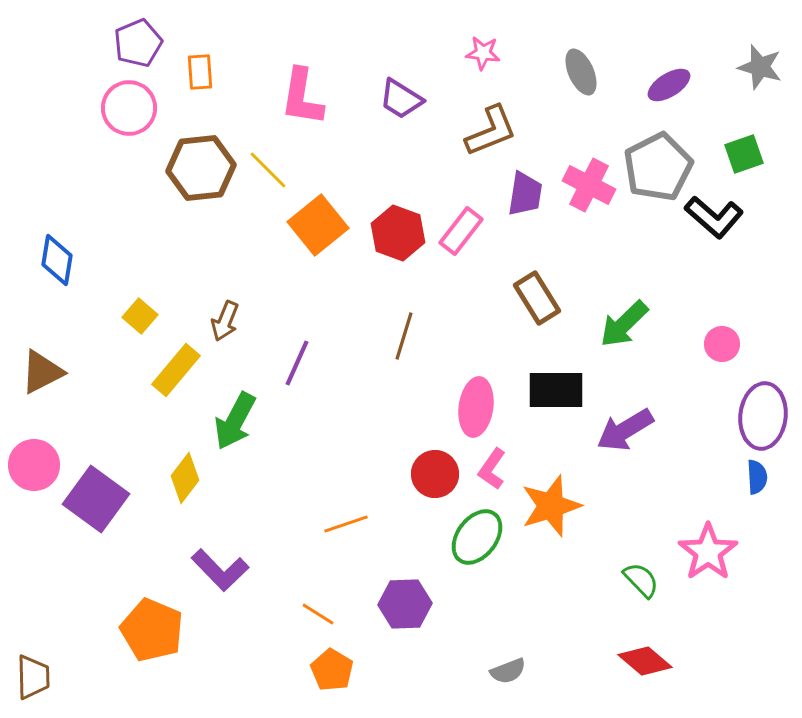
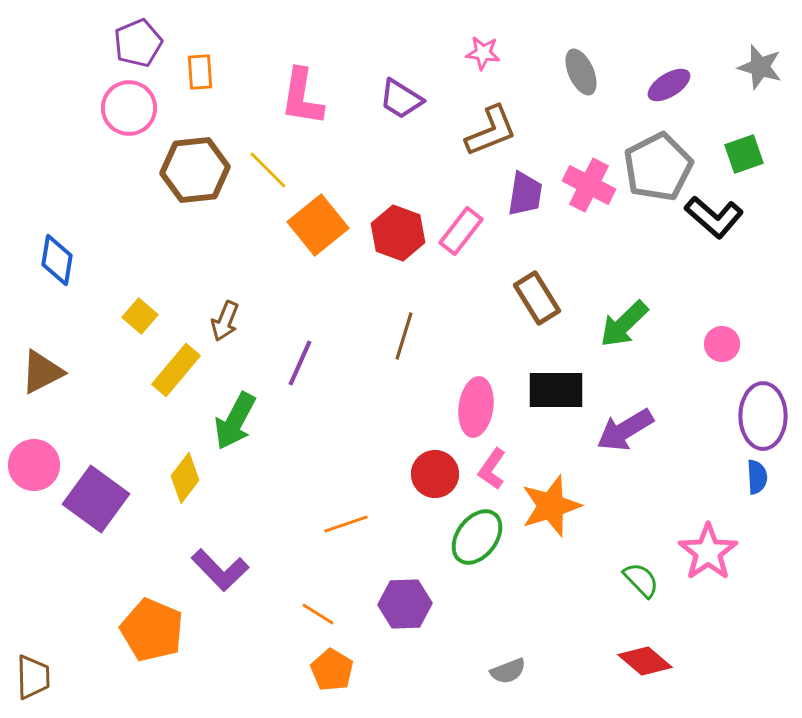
brown hexagon at (201, 168): moved 6 px left, 2 px down
purple line at (297, 363): moved 3 px right
purple ellipse at (763, 416): rotated 6 degrees counterclockwise
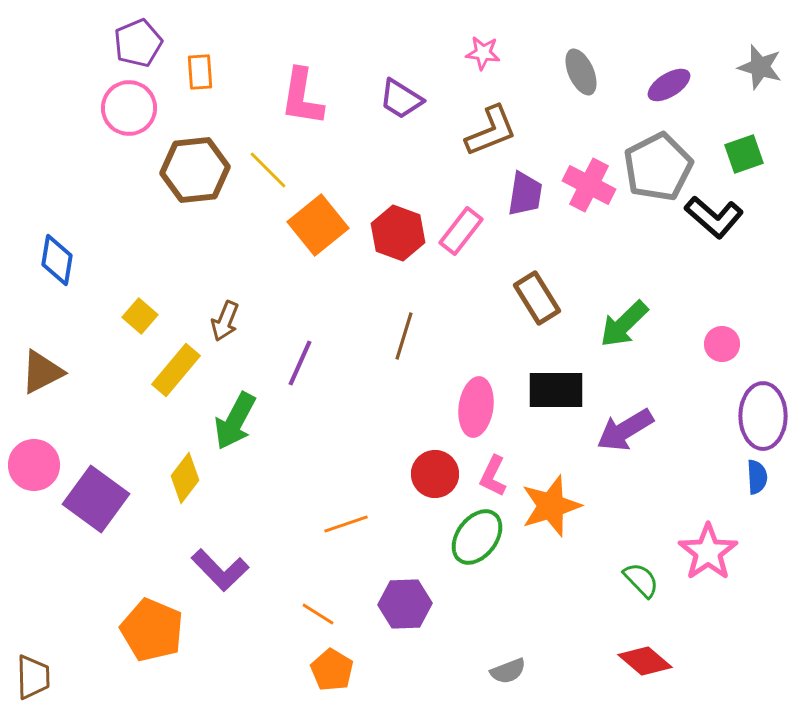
pink L-shape at (492, 469): moved 1 px right, 7 px down; rotated 9 degrees counterclockwise
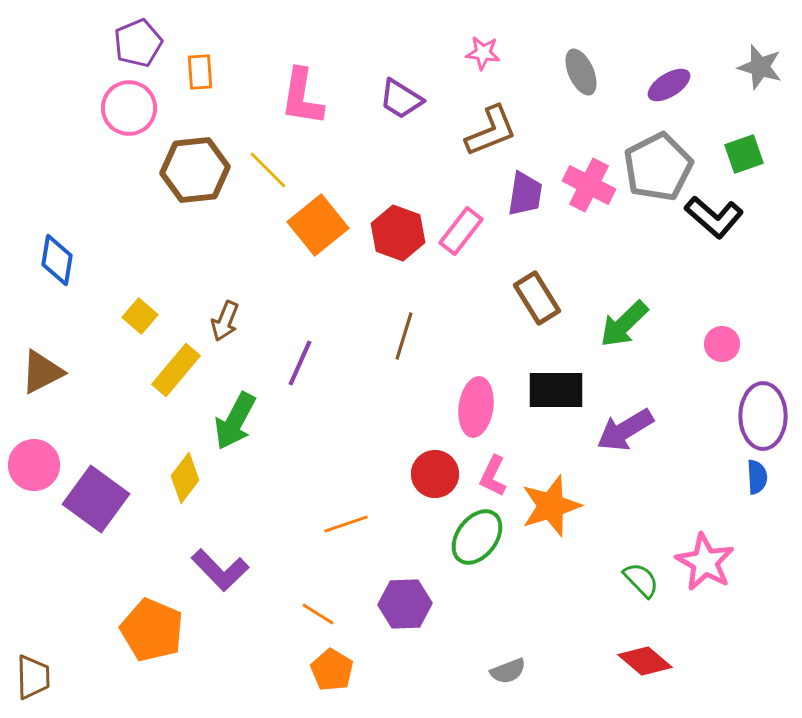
pink star at (708, 552): moved 3 px left, 10 px down; rotated 8 degrees counterclockwise
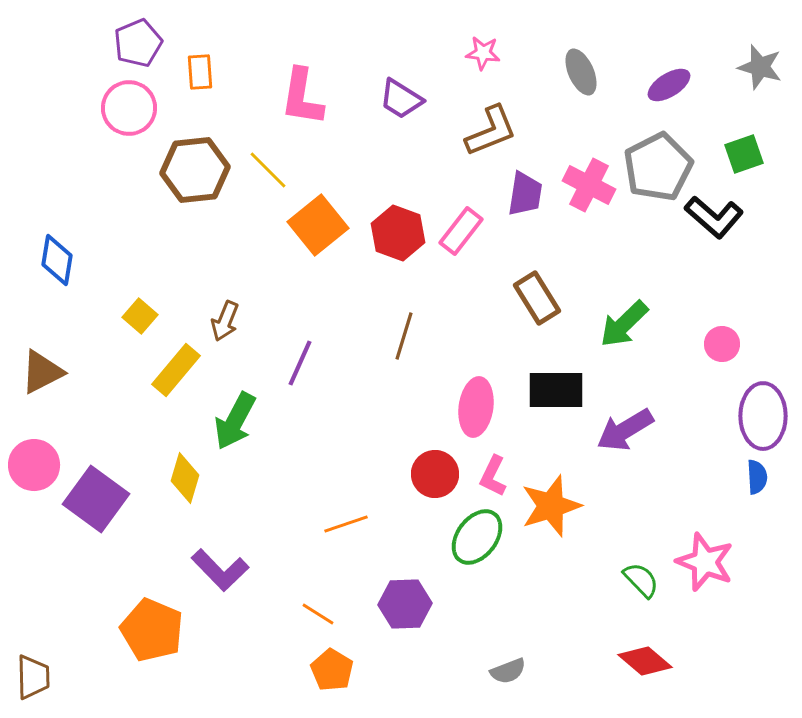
yellow diamond at (185, 478): rotated 21 degrees counterclockwise
pink star at (705, 562): rotated 8 degrees counterclockwise
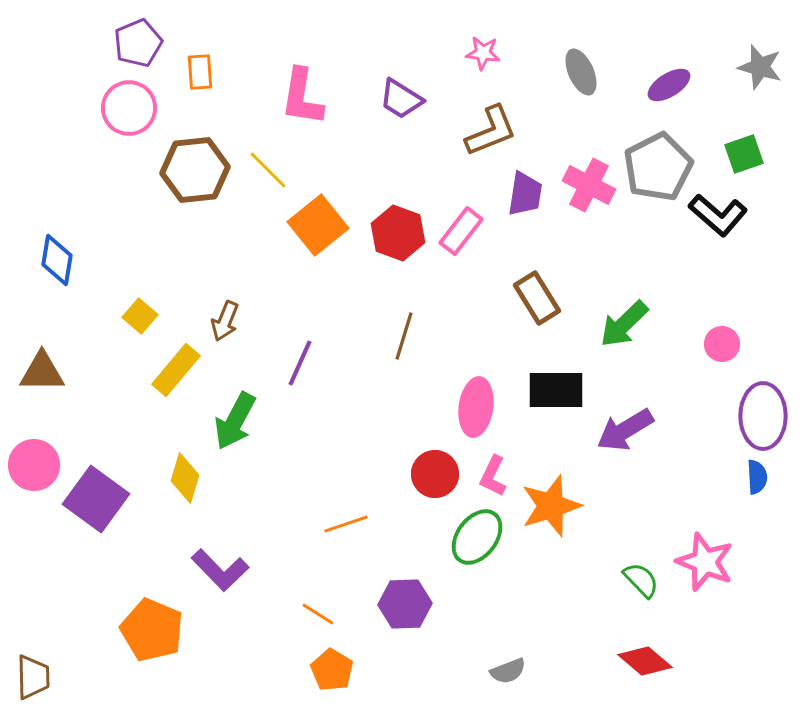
black L-shape at (714, 217): moved 4 px right, 2 px up
brown triangle at (42, 372): rotated 27 degrees clockwise
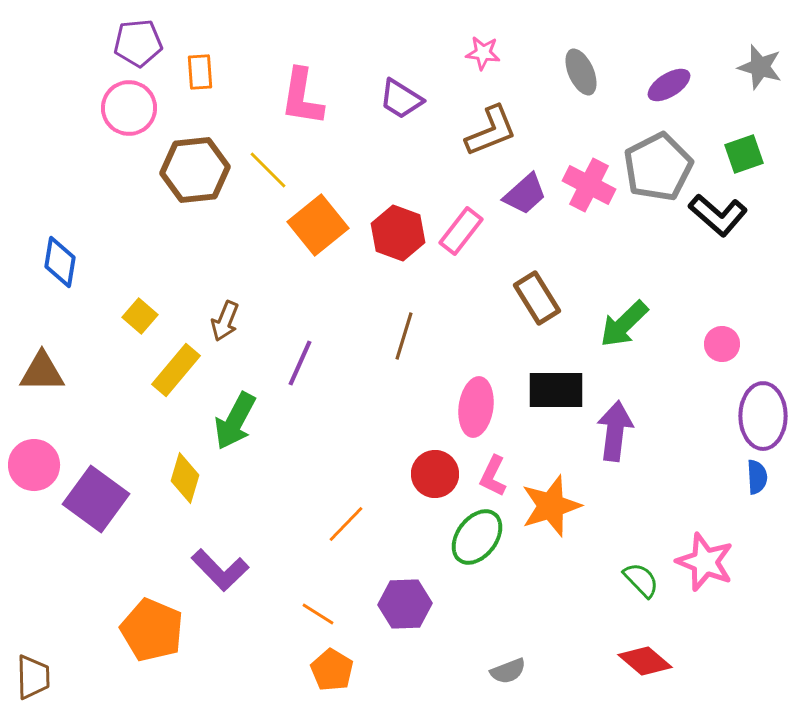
purple pentagon at (138, 43): rotated 18 degrees clockwise
purple trapezoid at (525, 194): rotated 39 degrees clockwise
blue diamond at (57, 260): moved 3 px right, 2 px down
purple arrow at (625, 430): moved 10 px left, 1 px down; rotated 128 degrees clockwise
orange line at (346, 524): rotated 27 degrees counterclockwise
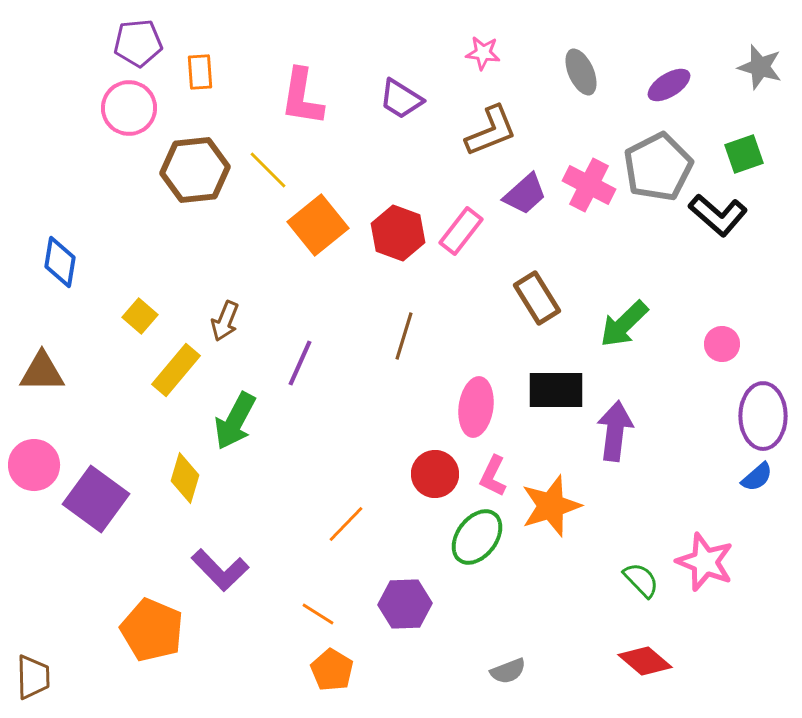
blue semicircle at (757, 477): rotated 52 degrees clockwise
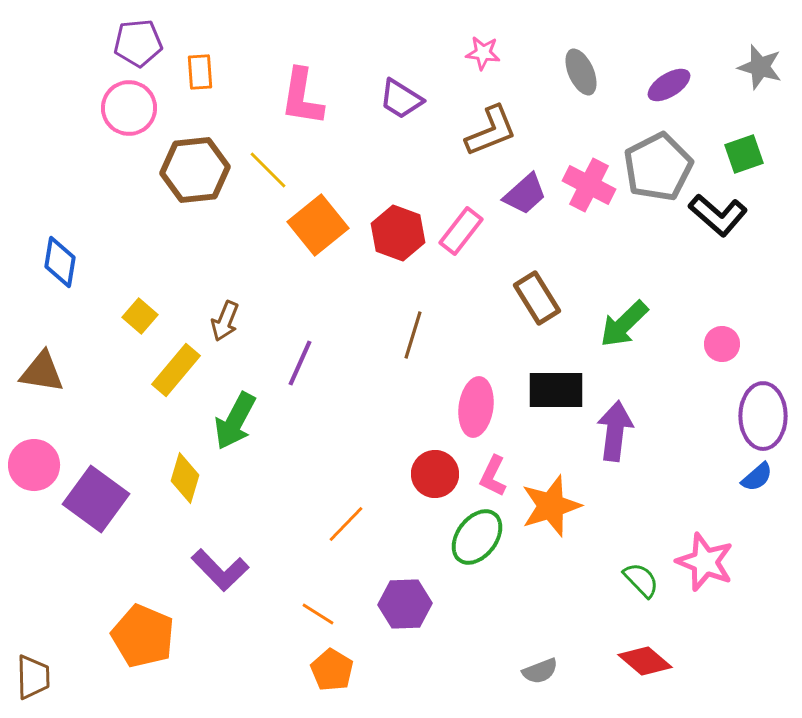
brown line at (404, 336): moved 9 px right, 1 px up
brown triangle at (42, 372): rotated 9 degrees clockwise
orange pentagon at (152, 630): moved 9 px left, 6 px down
gray semicircle at (508, 671): moved 32 px right
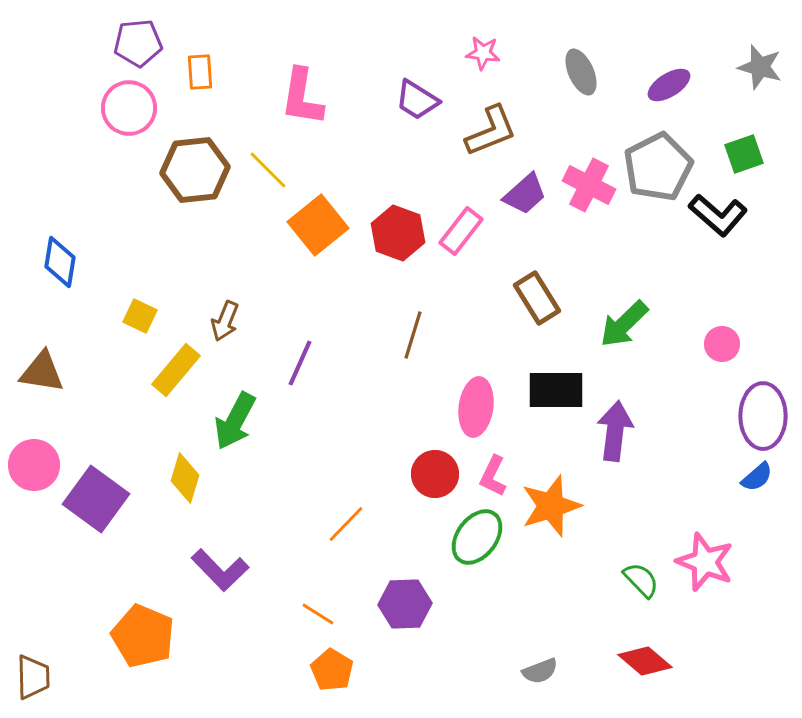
purple trapezoid at (401, 99): moved 16 px right, 1 px down
yellow square at (140, 316): rotated 16 degrees counterclockwise
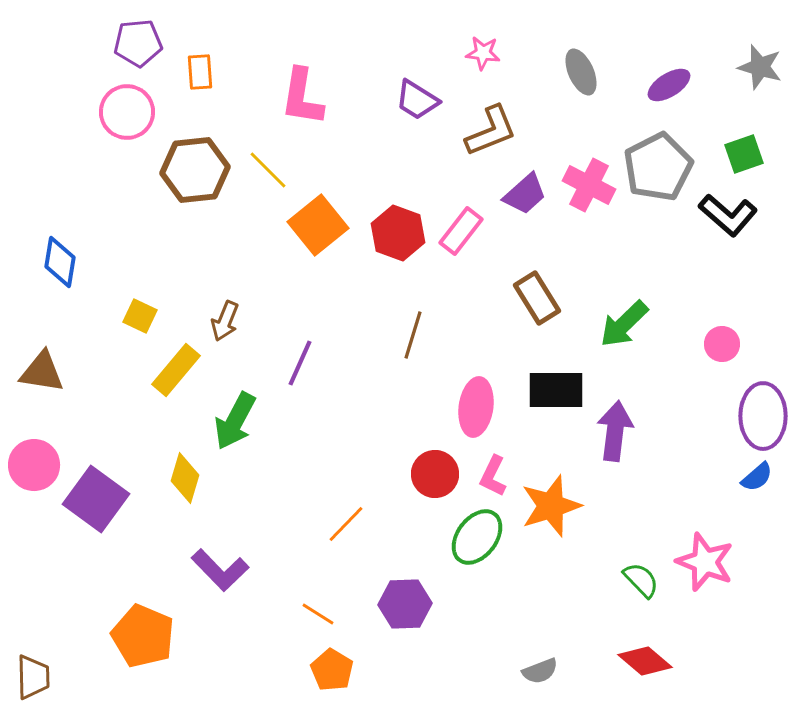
pink circle at (129, 108): moved 2 px left, 4 px down
black L-shape at (718, 215): moved 10 px right
